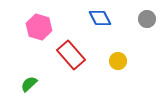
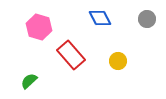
green semicircle: moved 3 px up
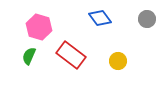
blue diamond: rotated 10 degrees counterclockwise
red rectangle: rotated 12 degrees counterclockwise
green semicircle: moved 25 px up; rotated 24 degrees counterclockwise
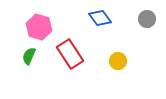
red rectangle: moved 1 px left, 1 px up; rotated 20 degrees clockwise
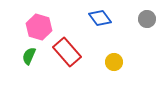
red rectangle: moved 3 px left, 2 px up; rotated 8 degrees counterclockwise
yellow circle: moved 4 px left, 1 px down
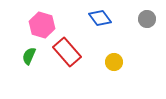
pink hexagon: moved 3 px right, 2 px up
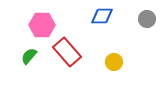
blue diamond: moved 2 px right, 2 px up; rotated 55 degrees counterclockwise
pink hexagon: rotated 15 degrees counterclockwise
green semicircle: rotated 18 degrees clockwise
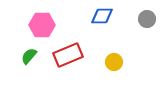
red rectangle: moved 1 px right, 3 px down; rotated 72 degrees counterclockwise
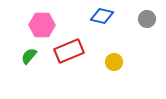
blue diamond: rotated 15 degrees clockwise
red rectangle: moved 1 px right, 4 px up
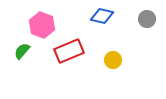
pink hexagon: rotated 20 degrees clockwise
green semicircle: moved 7 px left, 5 px up
yellow circle: moved 1 px left, 2 px up
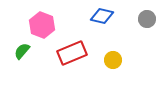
red rectangle: moved 3 px right, 2 px down
